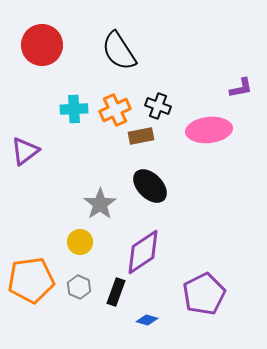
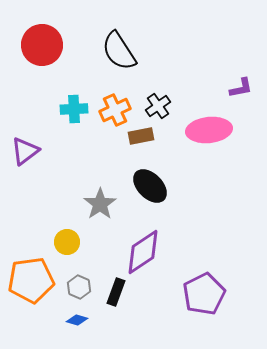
black cross: rotated 35 degrees clockwise
yellow circle: moved 13 px left
blue diamond: moved 70 px left
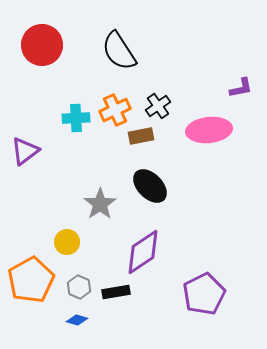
cyan cross: moved 2 px right, 9 px down
orange pentagon: rotated 21 degrees counterclockwise
black rectangle: rotated 60 degrees clockwise
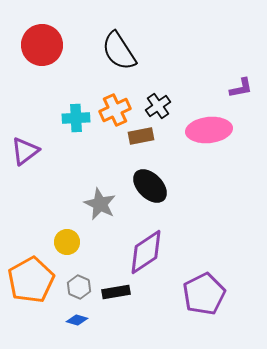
gray star: rotated 12 degrees counterclockwise
purple diamond: moved 3 px right
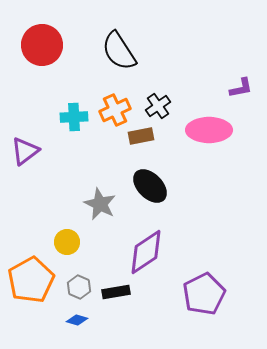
cyan cross: moved 2 px left, 1 px up
pink ellipse: rotated 6 degrees clockwise
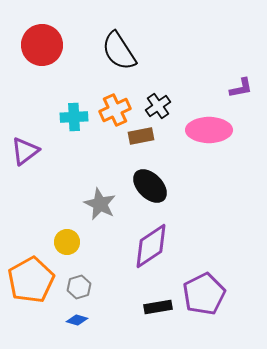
purple diamond: moved 5 px right, 6 px up
gray hexagon: rotated 20 degrees clockwise
black rectangle: moved 42 px right, 15 px down
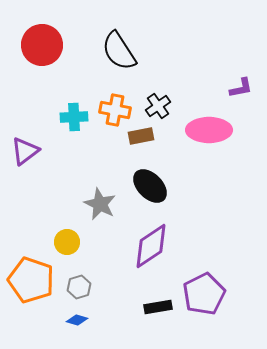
orange cross: rotated 36 degrees clockwise
orange pentagon: rotated 24 degrees counterclockwise
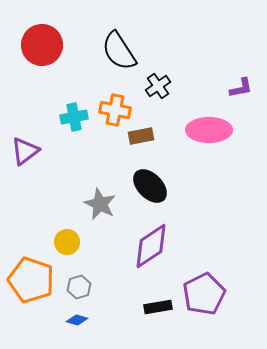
black cross: moved 20 px up
cyan cross: rotated 8 degrees counterclockwise
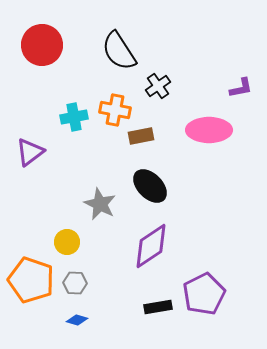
purple triangle: moved 5 px right, 1 px down
gray hexagon: moved 4 px left, 4 px up; rotated 20 degrees clockwise
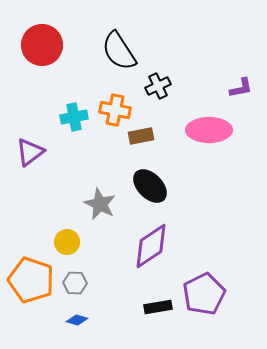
black cross: rotated 10 degrees clockwise
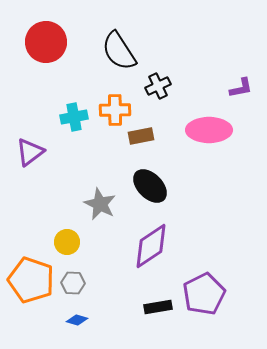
red circle: moved 4 px right, 3 px up
orange cross: rotated 12 degrees counterclockwise
gray hexagon: moved 2 px left
